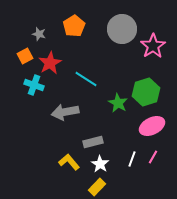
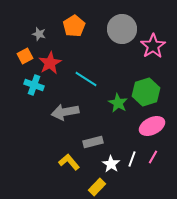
white star: moved 11 px right
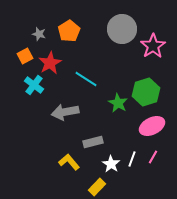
orange pentagon: moved 5 px left, 5 px down
cyan cross: rotated 18 degrees clockwise
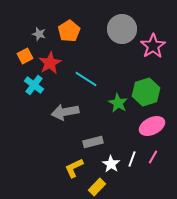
yellow L-shape: moved 5 px right, 6 px down; rotated 75 degrees counterclockwise
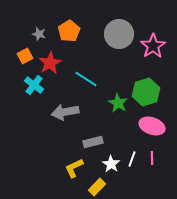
gray circle: moved 3 px left, 5 px down
pink ellipse: rotated 45 degrees clockwise
pink line: moved 1 px left, 1 px down; rotated 32 degrees counterclockwise
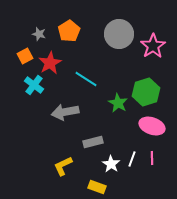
yellow L-shape: moved 11 px left, 2 px up
yellow rectangle: rotated 66 degrees clockwise
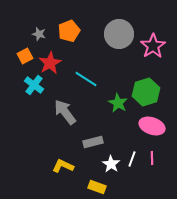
orange pentagon: rotated 10 degrees clockwise
gray arrow: rotated 64 degrees clockwise
yellow L-shape: rotated 50 degrees clockwise
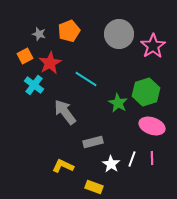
yellow rectangle: moved 3 px left
